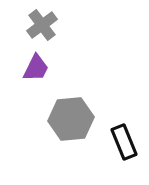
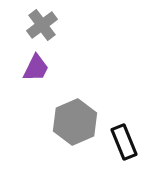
gray hexagon: moved 4 px right, 3 px down; rotated 18 degrees counterclockwise
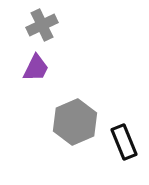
gray cross: rotated 12 degrees clockwise
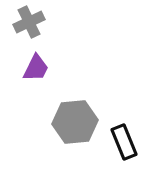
gray cross: moved 13 px left, 3 px up
gray hexagon: rotated 18 degrees clockwise
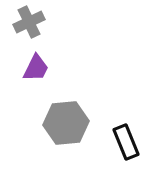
gray hexagon: moved 9 px left, 1 px down
black rectangle: moved 2 px right
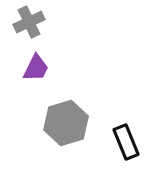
gray hexagon: rotated 12 degrees counterclockwise
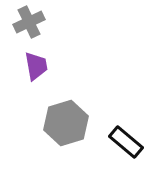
purple trapezoid: moved 2 px up; rotated 36 degrees counterclockwise
black rectangle: rotated 28 degrees counterclockwise
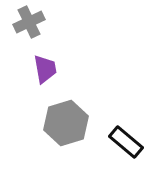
purple trapezoid: moved 9 px right, 3 px down
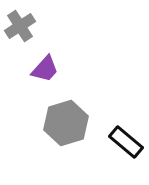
gray cross: moved 9 px left, 4 px down; rotated 8 degrees counterclockwise
purple trapezoid: rotated 52 degrees clockwise
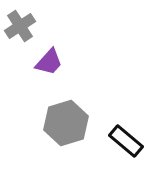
purple trapezoid: moved 4 px right, 7 px up
black rectangle: moved 1 px up
